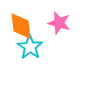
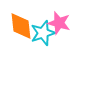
cyan star: moved 13 px right, 14 px up; rotated 20 degrees clockwise
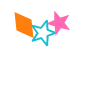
orange diamond: moved 3 px right, 1 px up
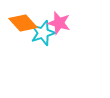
orange diamond: moved 1 px left, 2 px up; rotated 36 degrees counterclockwise
